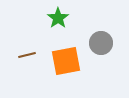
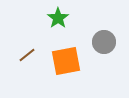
gray circle: moved 3 px right, 1 px up
brown line: rotated 24 degrees counterclockwise
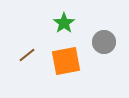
green star: moved 6 px right, 5 px down
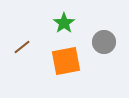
brown line: moved 5 px left, 8 px up
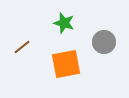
green star: rotated 20 degrees counterclockwise
orange square: moved 3 px down
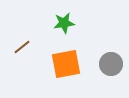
green star: rotated 25 degrees counterclockwise
gray circle: moved 7 px right, 22 px down
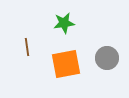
brown line: moved 5 px right; rotated 60 degrees counterclockwise
gray circle: moved 4 px left, 6 px up
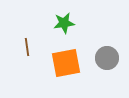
orange square: moved 1 px up
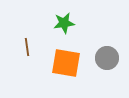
orange square: rotated 20 degrees clockwise
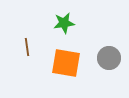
gray circle: moved 2 px right
